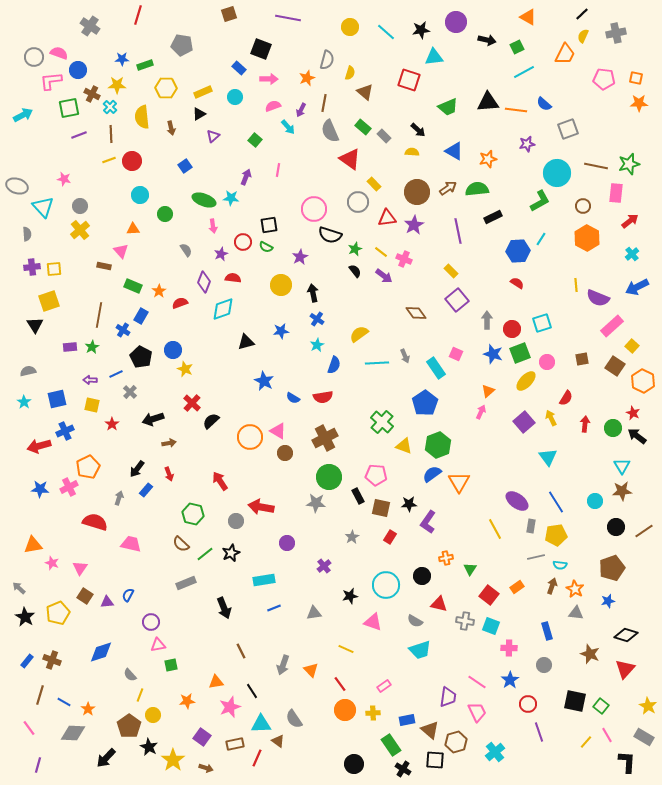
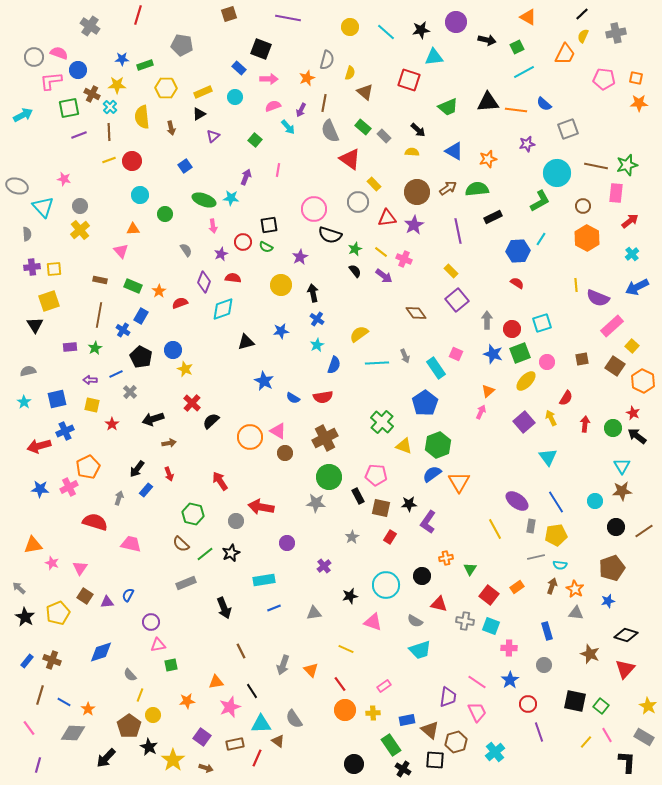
brown line at (111, 134): moved 2 px left, 2 px up
green star at (629, 164): moved 2 px left, 1 px down
brown rectangle at (104, 266): moved 4 px left, 14 px down
green star at (92, 347): moved 3 px right, 1 px down
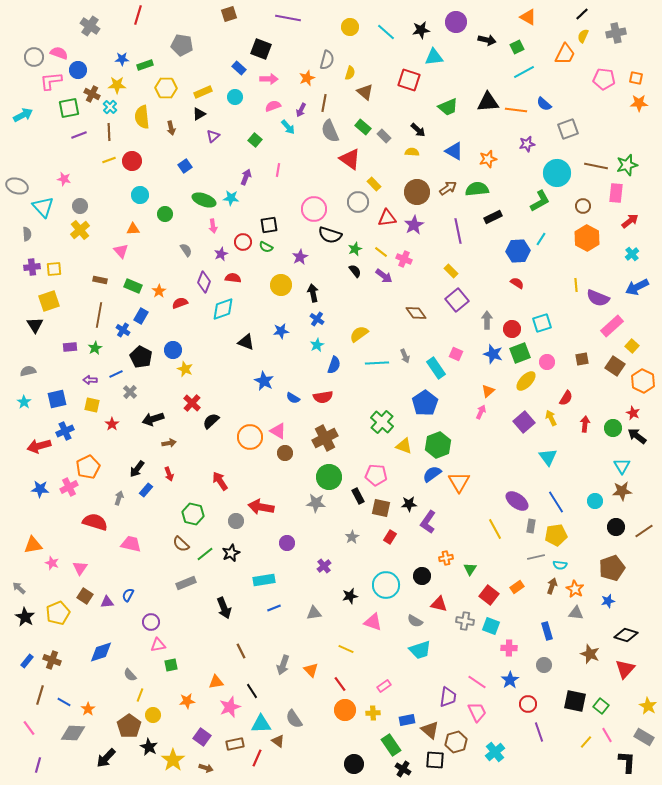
black triangle at (246, 342): rotated 36 degrees clockwise
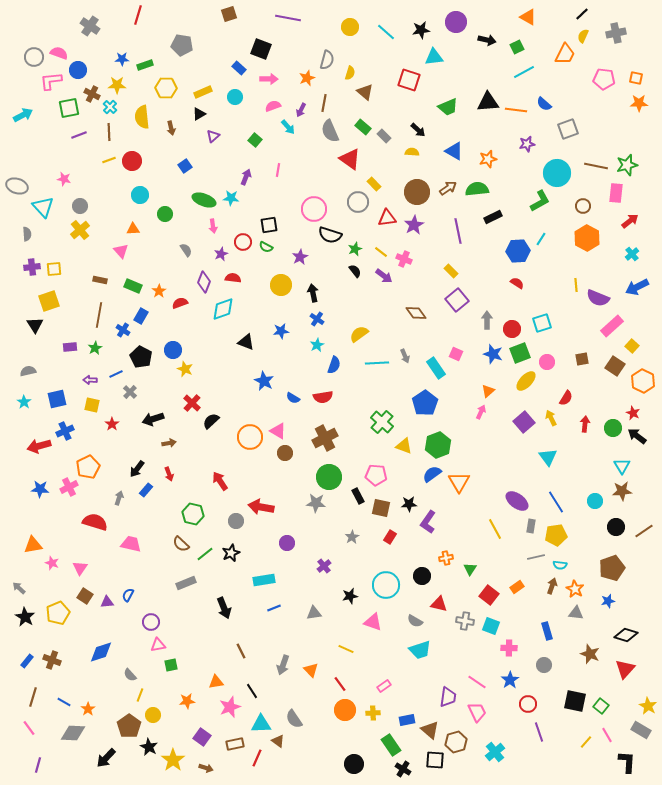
brown line at (40, 695): moved 7 px left, 2 px down
gray rectangle at (644, 737): moved 3 px left, 7 px up
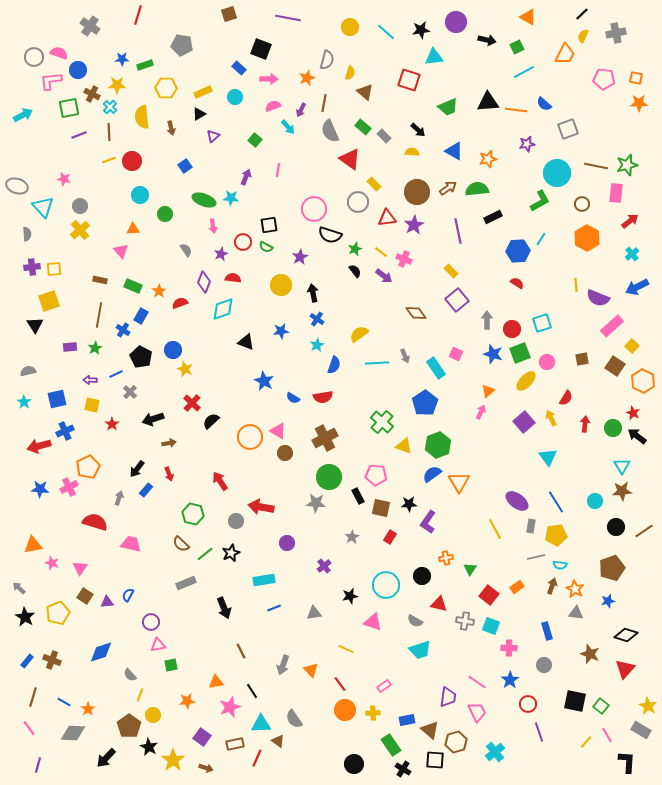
brown circle at (583, 206): moved 1 px left, 2 px up
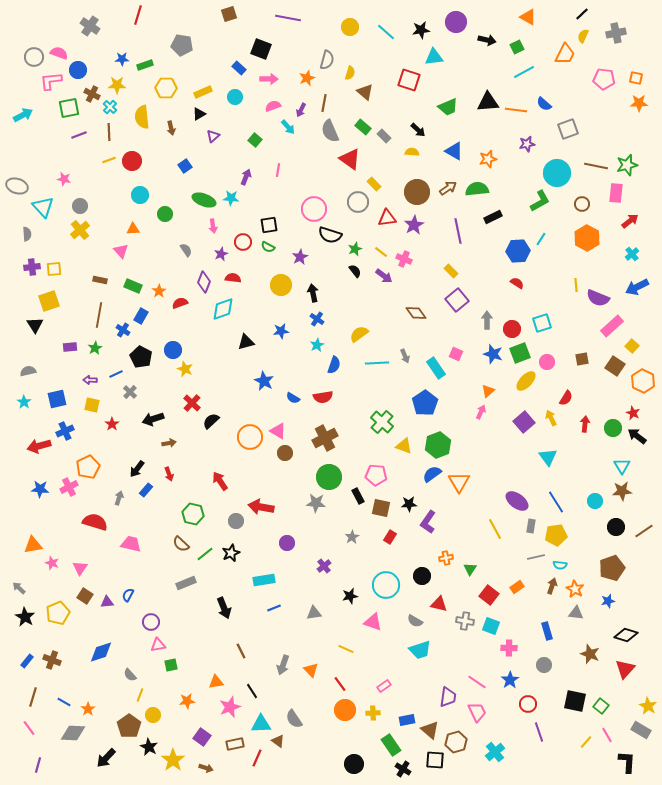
green semicircle at (266, 247): moved 2 px right
black triangle at (246, 342): rotated 36 degrees counterclockwise
